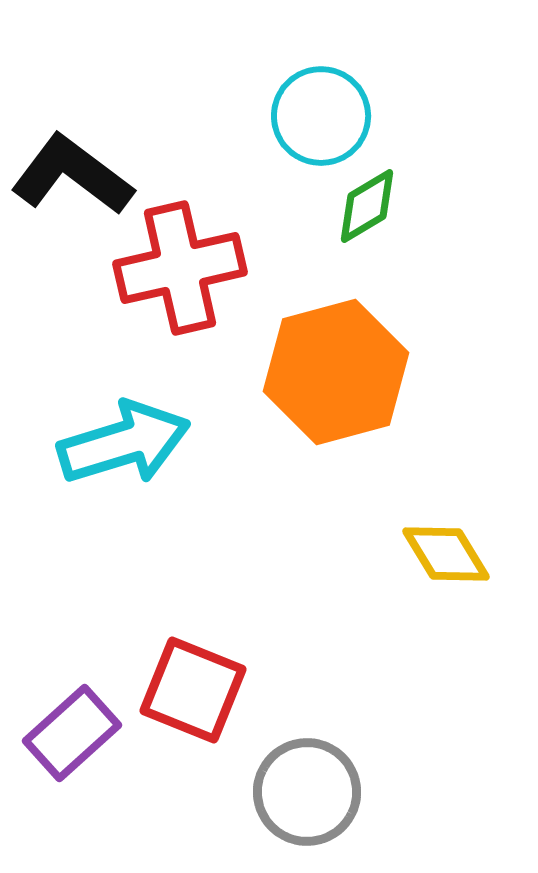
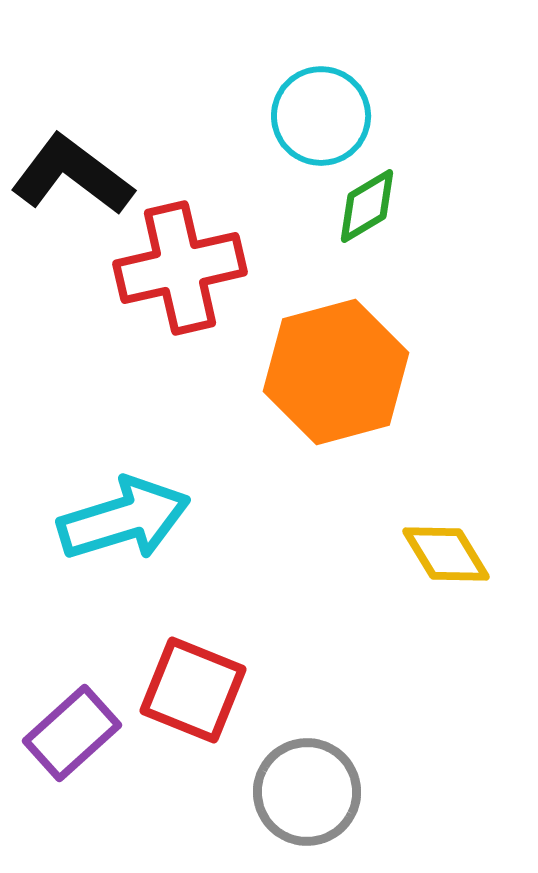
cyan arrow: moved 76 px down
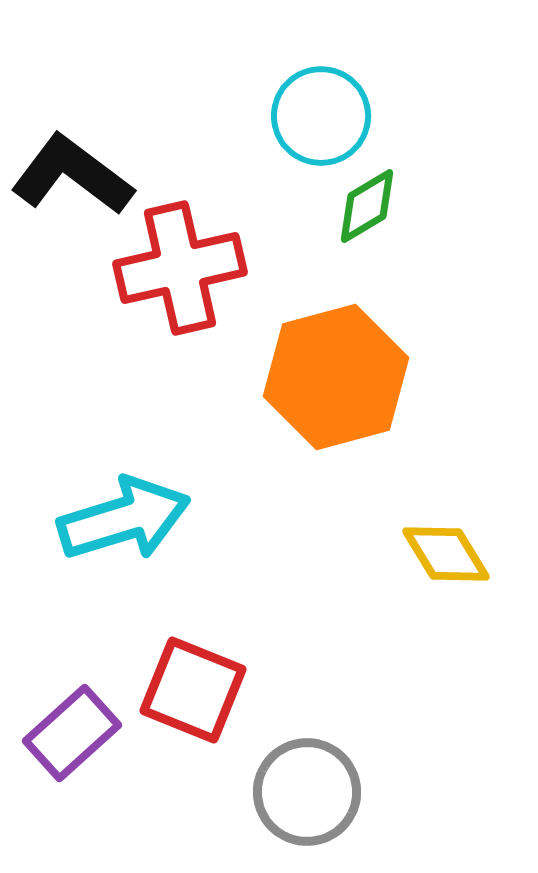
orange hexagon: moved 5 px down
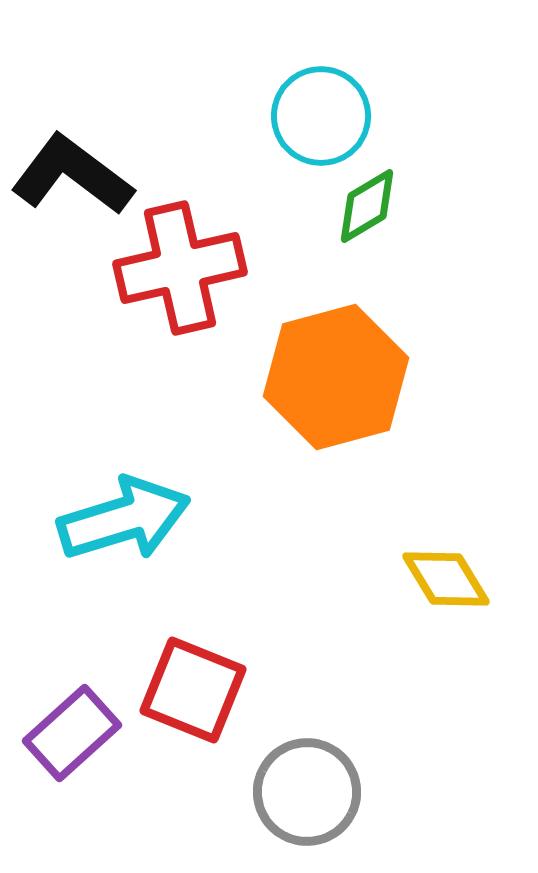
yellow diamond: moved 25 px down
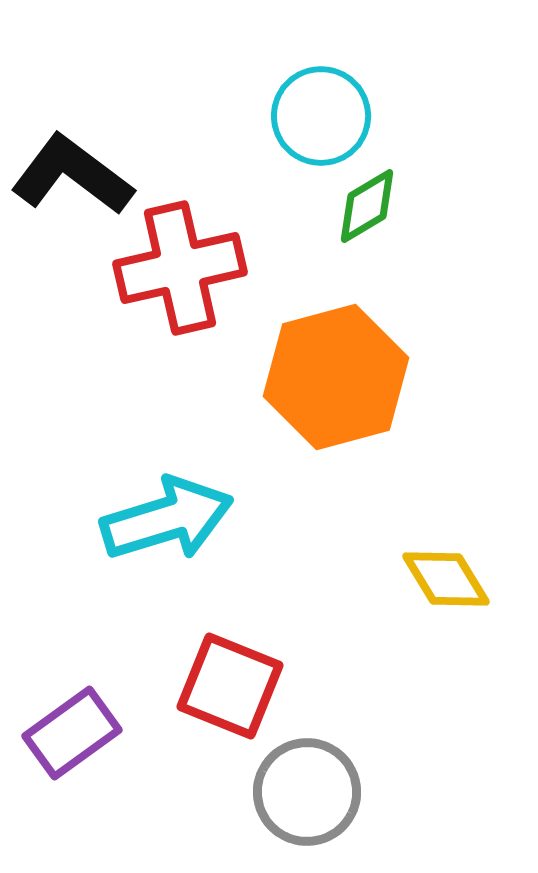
cyan arrow: moved 43 px right
red square: moved 37 px right, 4 px up
purple rectangle: rotated 6 degrees clockwise
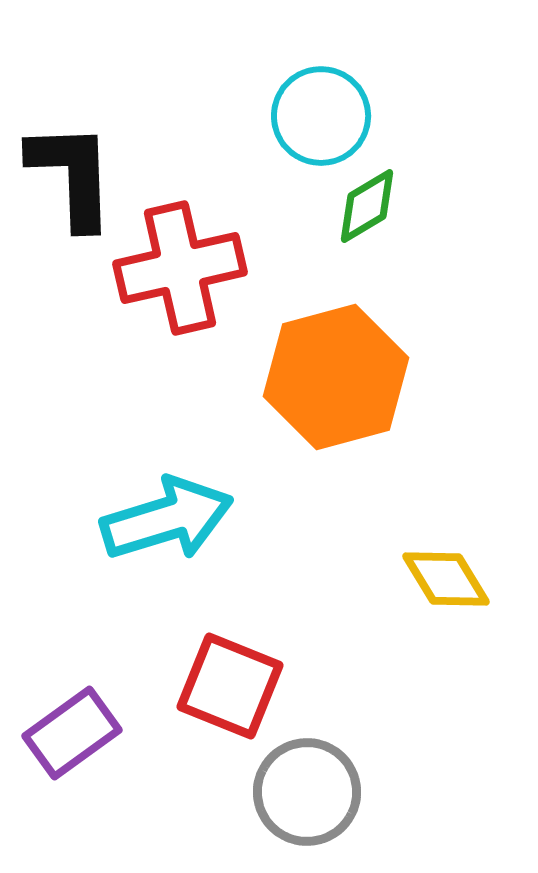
black L-shape: rotated 51 degrees clockwise
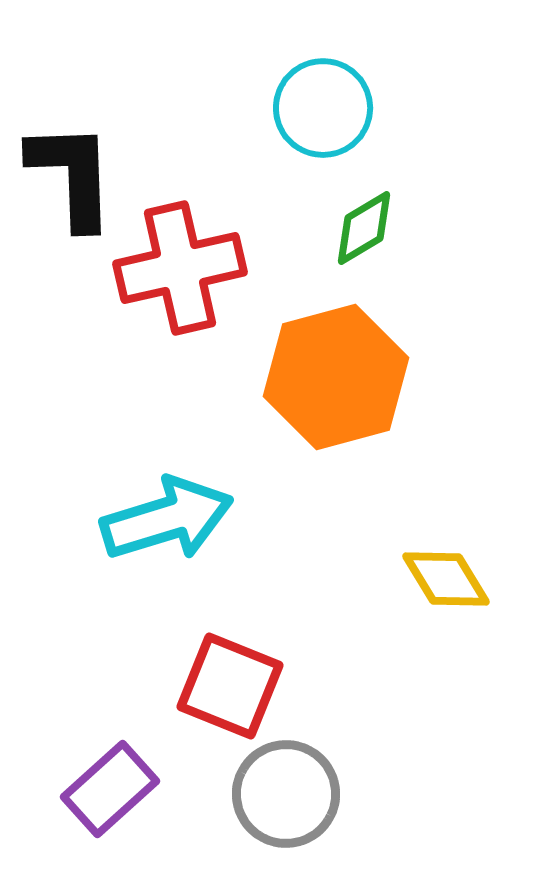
cyan circle: moved 2 px right, 8 px up
green diamond: moved 3 px left, 22 px down
purple rectangle: moved 38 px right, 56 px down; rotated 6 degrees counterclockwise
gray circle: moved 21 px left, 2 px down
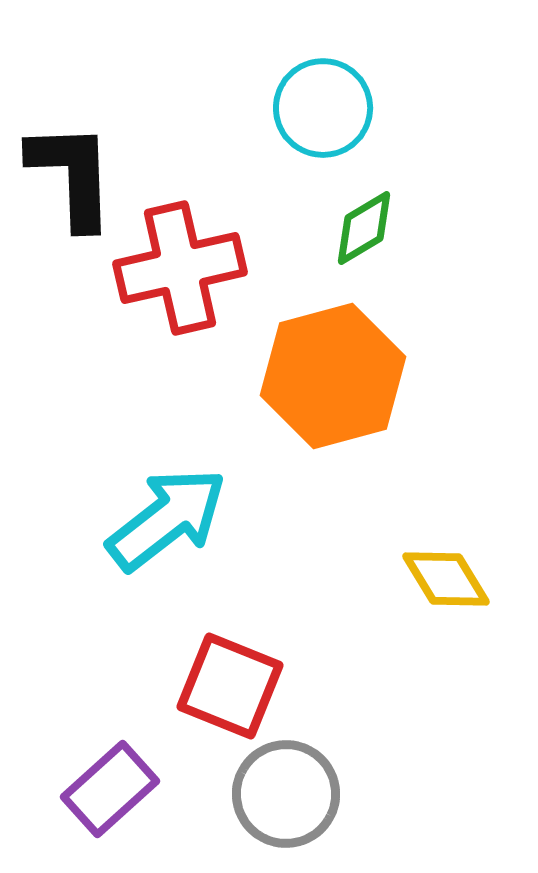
orange hexagon: moved 3 px left, 1 px up
cyan arrow: rotated 21 degrees counterclockwise
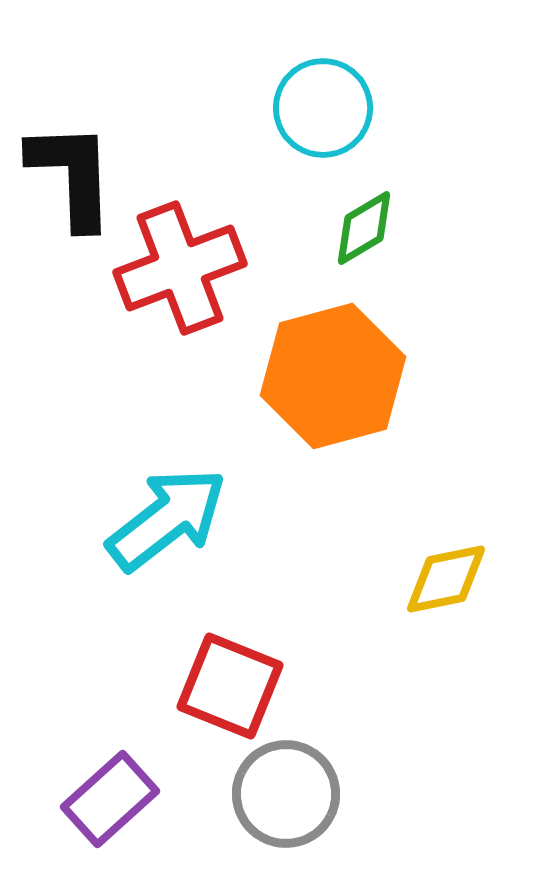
red cross: rotated 8 degrees counterclockwise
yellow diamond: rotated 70 degrees counterclockwise
purple rectangle: moved 10 px down
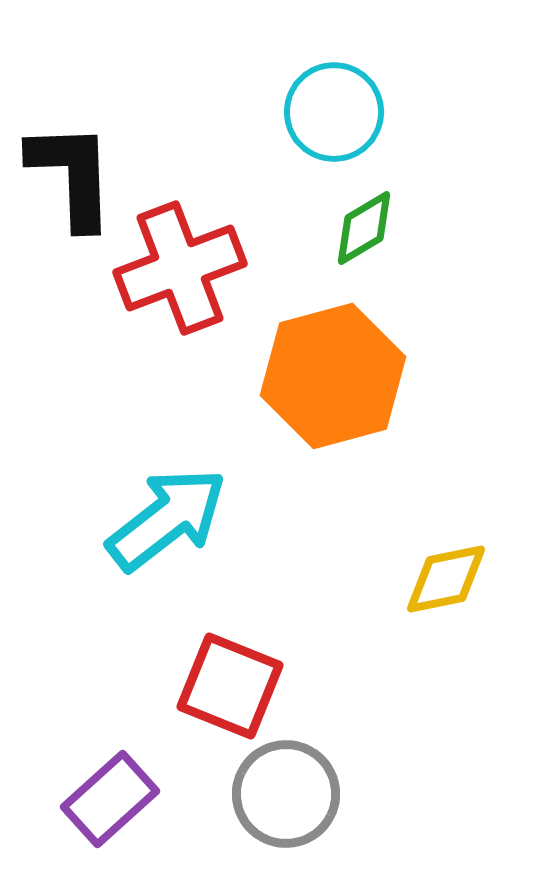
cyan circle: moved 11 px right, 4 px down
